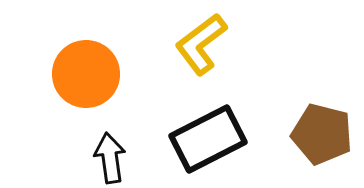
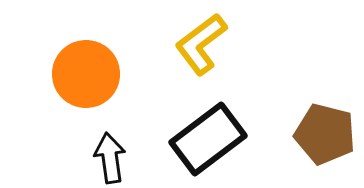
brown pentagon: moved 3 px right
black rectangle: rotated 10 degrees counterclockwise
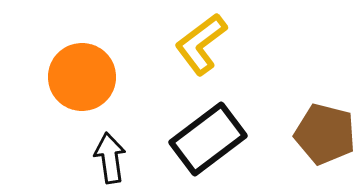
orange circle: moved 4 px left, 3 px down
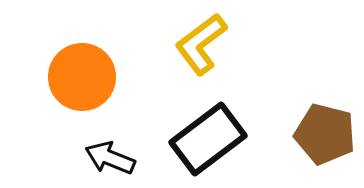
black arrow: rotated 60 degrees counterclockwise
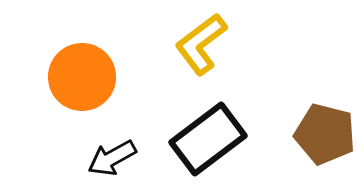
black arrow: moved 2 px right; rotated 51 degrees counterclockwise
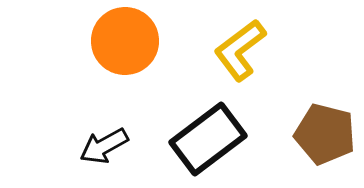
yellow L-shape: moved 39 px right, 6 px down
orange circle: moved 43 px right, 36 px up
black arrow: moved 8 px left, 12 px up
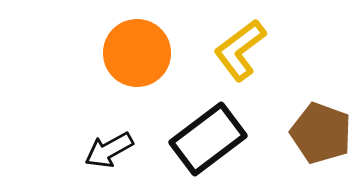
orange circle: moved 12 px right, 12 px down
brown pentagon: moved 4 px left, 1 px up; rotated 6 degrees clockwise
black arrow: moved 5 px right, 4 px down
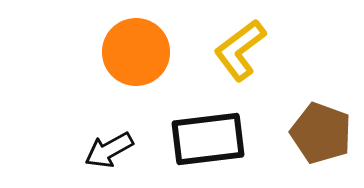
orange circle: moved 1 px left, 1 px up
black rectangle: rotated 30 degrees clockwise
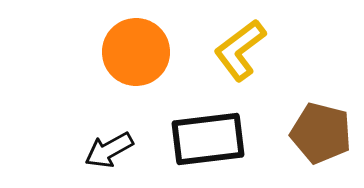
brown pentagon: rotated 6 degrees counterclockwise
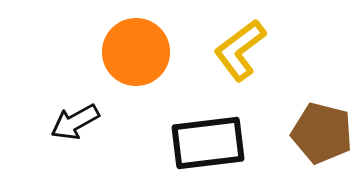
brown pentagon: moved 1 px right
black rectangle: moved 4 px down
black arrow: moved 34 px left, 28 px up
